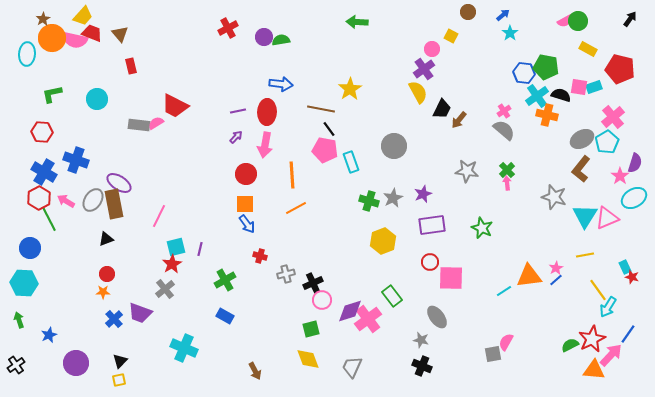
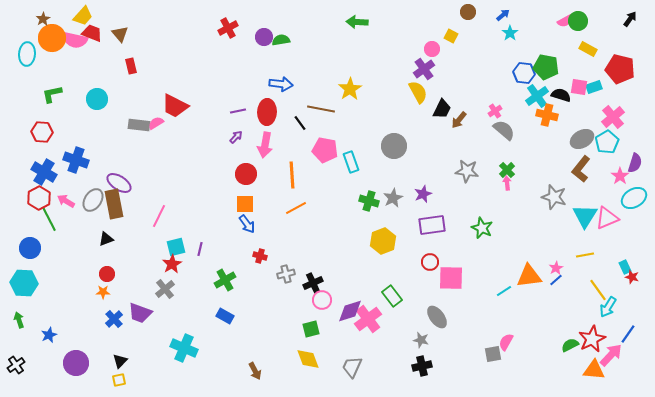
pink cross at (504, 111): moved 9 px left
black line at (329, 129): moved 29 px left, 6 px up
black cross at (422, 366): rotated 36 degrees counterclockwise
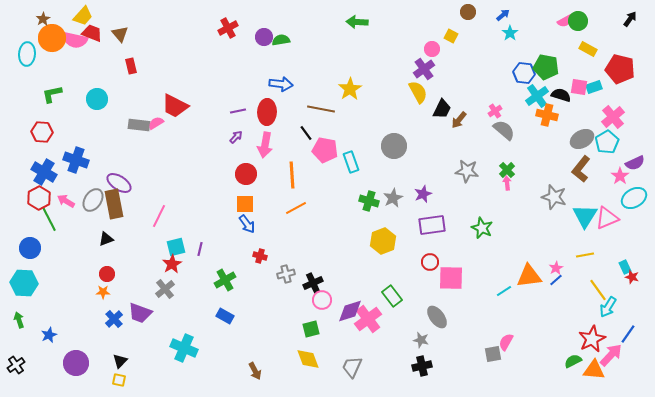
black line at (300, 123): moved 6 px right, 10 px down
purple semicircle at (635, 163): rotated 48 degrees clockwise
green semicircle at (570, 345): moved 3 px right, 16 px down
yellow square at (119, 380): rotated 24 degrees clockwise
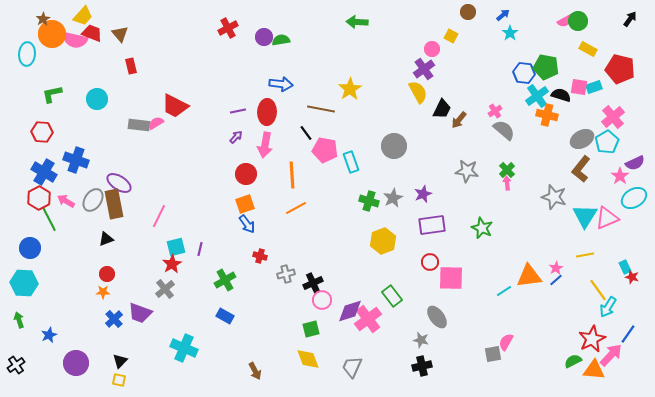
orange circle at (52, 38): moved 4 px up
orange square at (245, 204): rotated 18 degrees counterclockwise
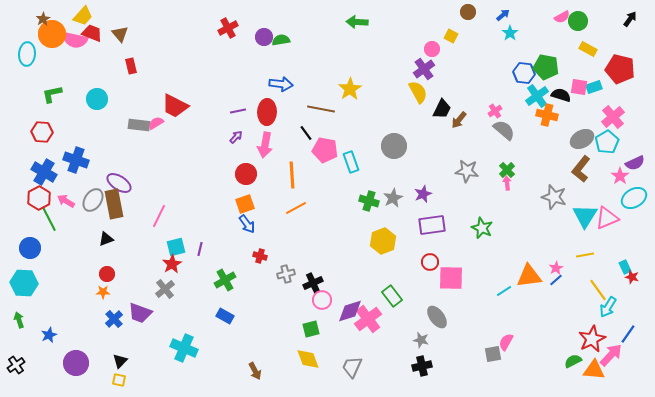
pink semicircle at (565, 21): moved 3 px left, 4 px up
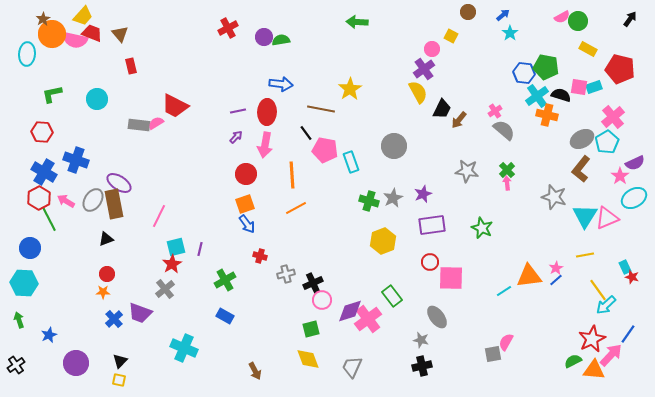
cyan arrow at (608, 307): moved 2 px left, 2 px up; rotated 15 degrees clockwise
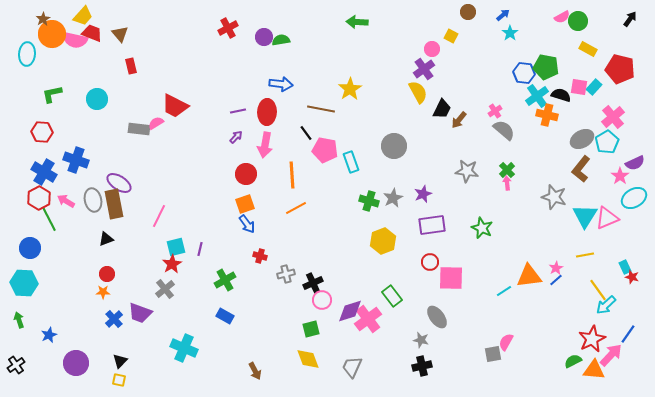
cyan rectangle at (594, 87): rotated 28 degrees counterclockwise
gray rectangle at (139, 125): moved 4 px down
gray ellipse at (93, 200): rotated 45 degrees counterclockwise
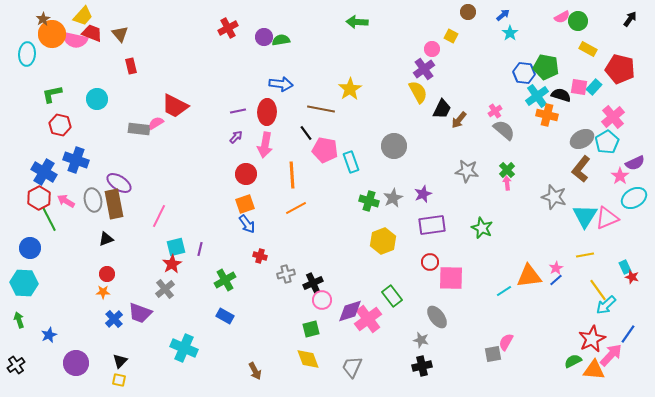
red hexagon at (42, 132): moved 18 px right, 7 px up; rotated 10 degrees clockwise
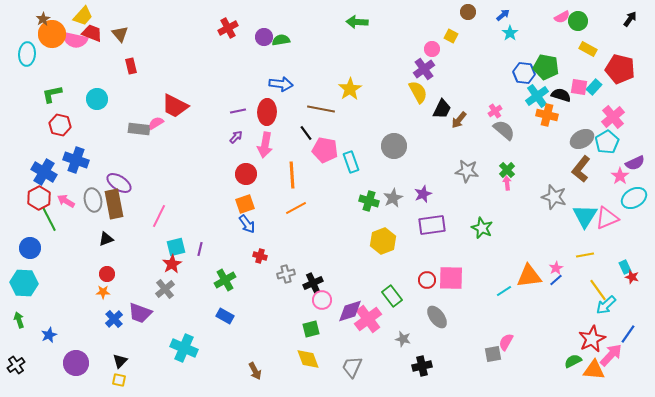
red circle at (430, 262): moved 3 px left, 18 px down
gray star at (421, 340): moved 18 px left, 1 px up
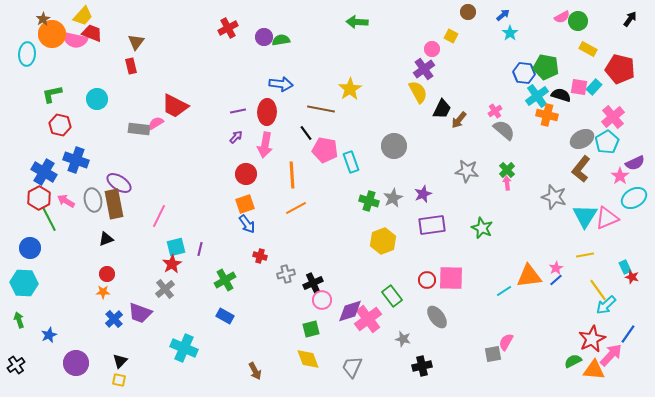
brown triangle at (120, 34): moved 16 px right, 8 px down; rotated 18 degrees clockwise
